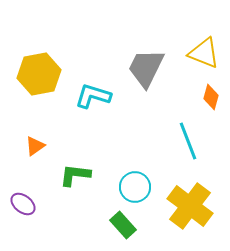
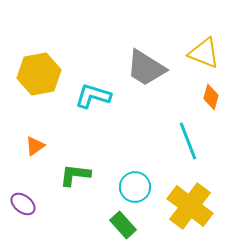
gray trapezoid: rotated 84 degrees counterclockwise
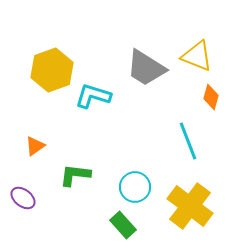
yellow triangle: moved 7 px left, 3 px down
yellow hexagon: moved 13 px right, 4 px up; rotated 9 degrees counterclockwise
purple ellipse: moved 6 px up
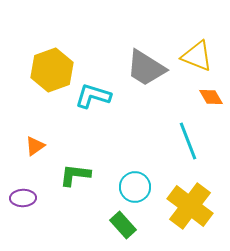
orange diamond: rotated 45 degrees counterclockwise
purple ellipse: rotated 40 degrees counterclockwise
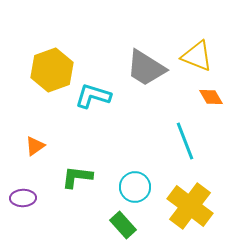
cyan line: moved 3 px left
green L-shape: moved 2 px right, 2 px down
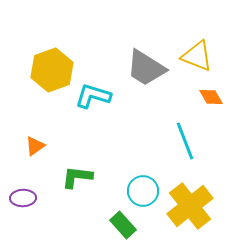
cyan circle: moved 8 px right, 4 px down
yellow cross: rotated 15 degrees clockwise
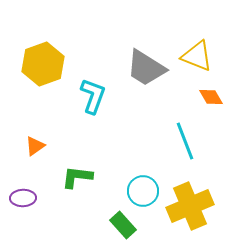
yellow hexagon: moved 9 px left, 6 px up
cyan L-shape: rotated 93 degrees clockwise
yellow cross: rotated 15 degrees clockwise
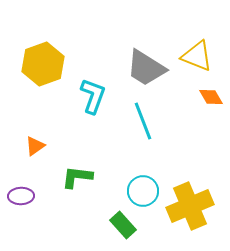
cyan line: moved 42 px left, 20 px up
purple ellipse: moved 2 px left, 2 px up
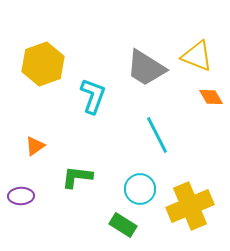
cyan line: moved 14 px right, 14 px down; rotated 6 degrees counterclockwise
cyan circle: moved 3 px left, 2 px up
green rectangle: rotated 16 degrees counterclockwise
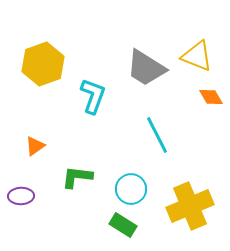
cyan circle: moved 9 px left
